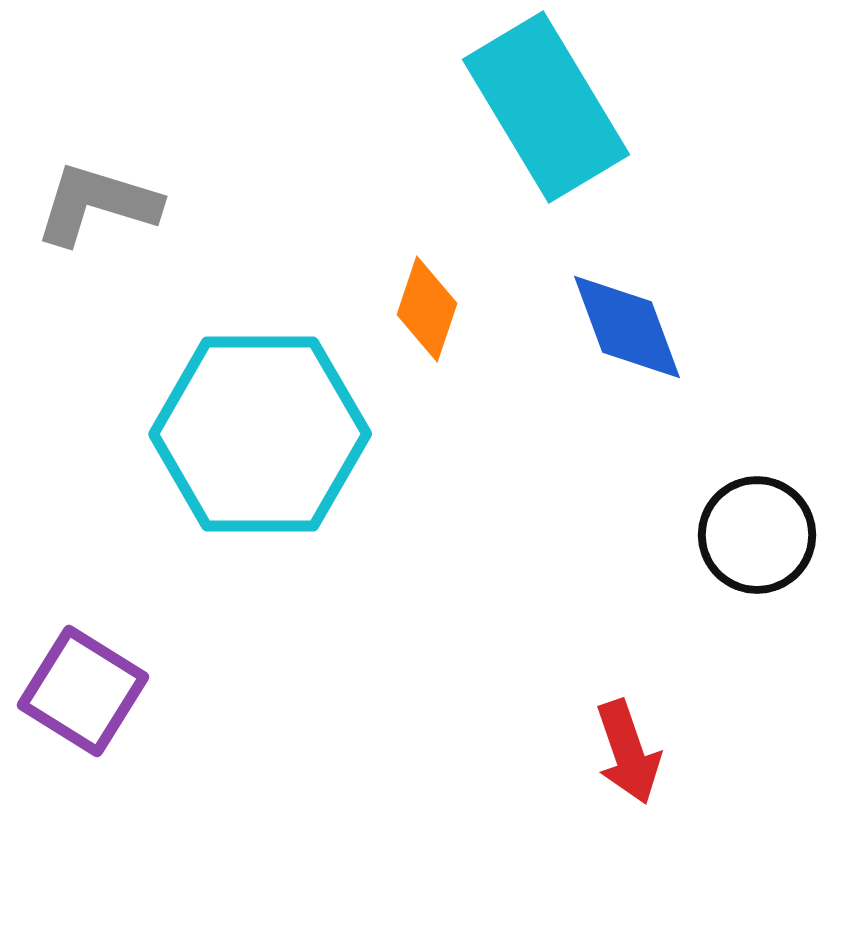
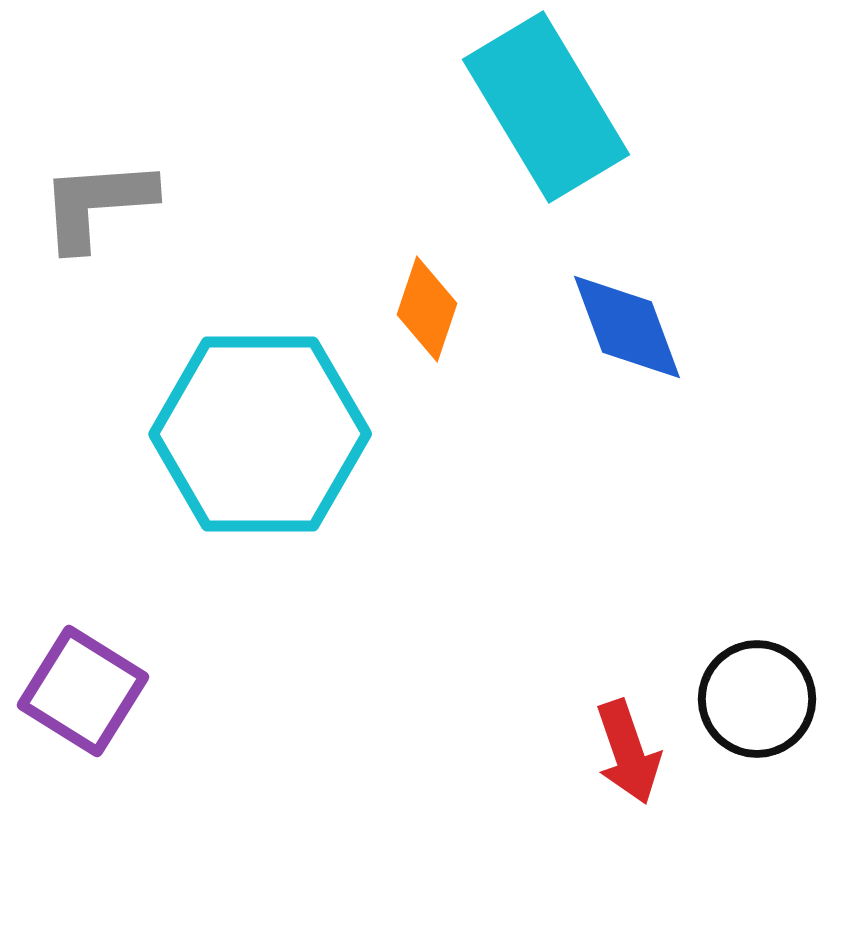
gray L-shape: rotated 21 degrees counterclockwise
black circle: moved 164 px down
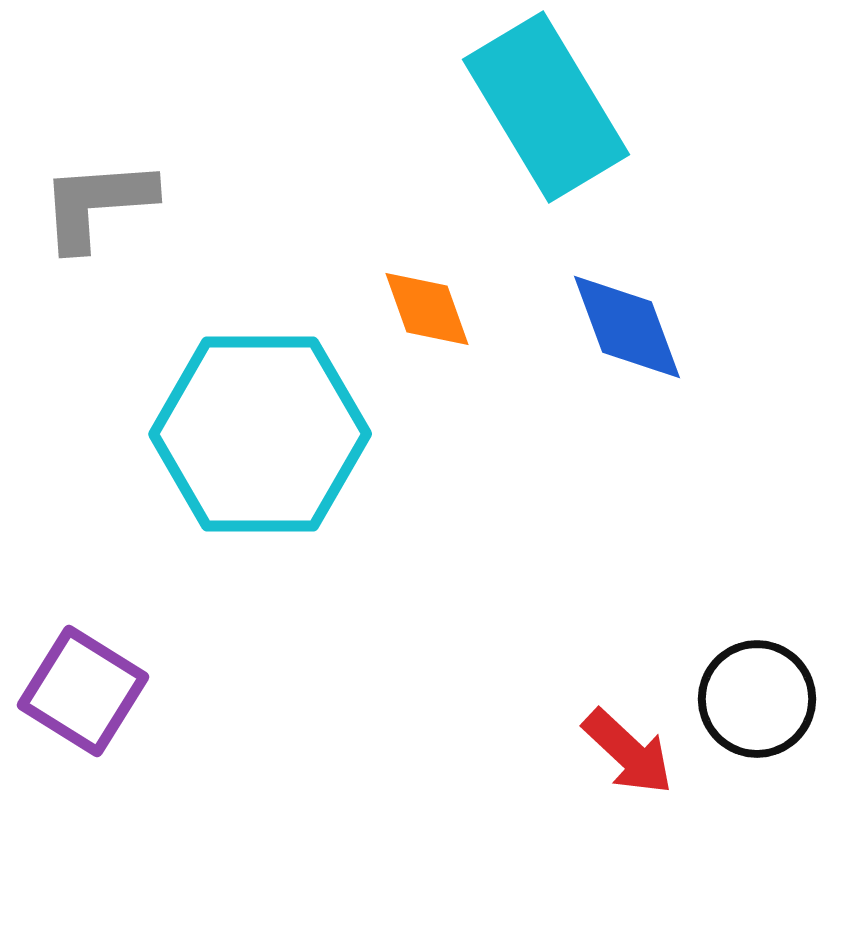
orange diamond: rotated 38 degrees counterclockwise
red arrow: rotated 28 degrees counterclockwise
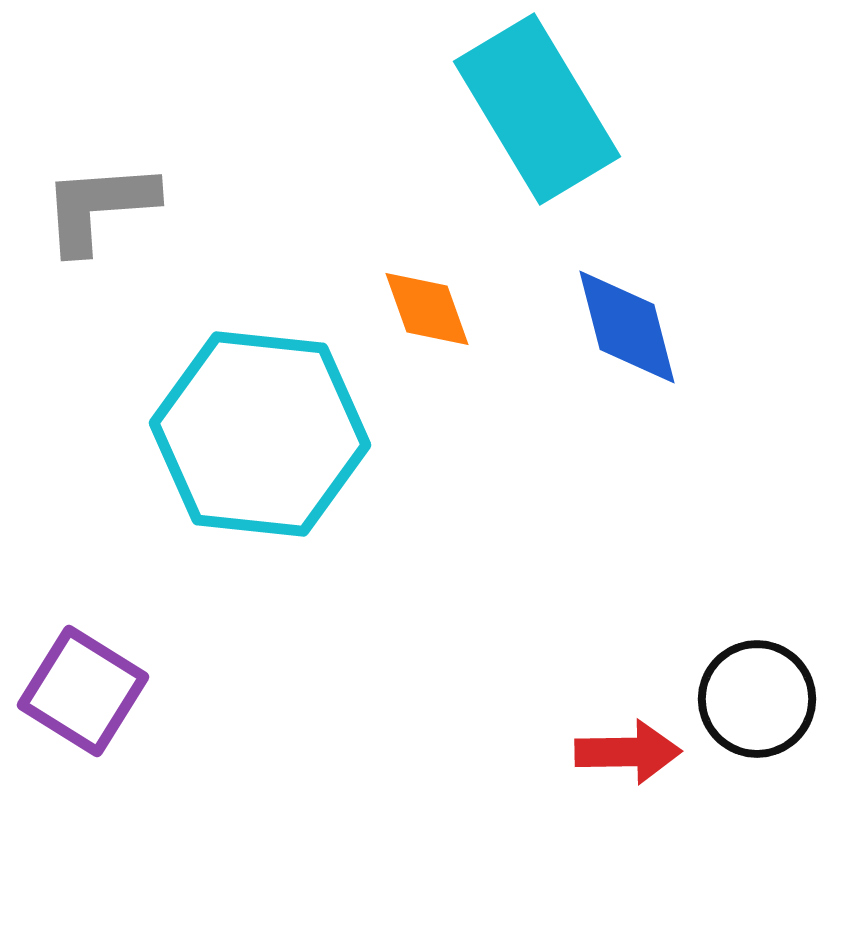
cyan rectangle: moved 9 px left, 2 px down
gray L-shape: moved 2 px right, 3 px down
blue diamond: rotated 6 degrees clockwise
cyan hexagon: rotated 6 degrees clockwise
red arrow: rotated 44 degrees counterclockwise
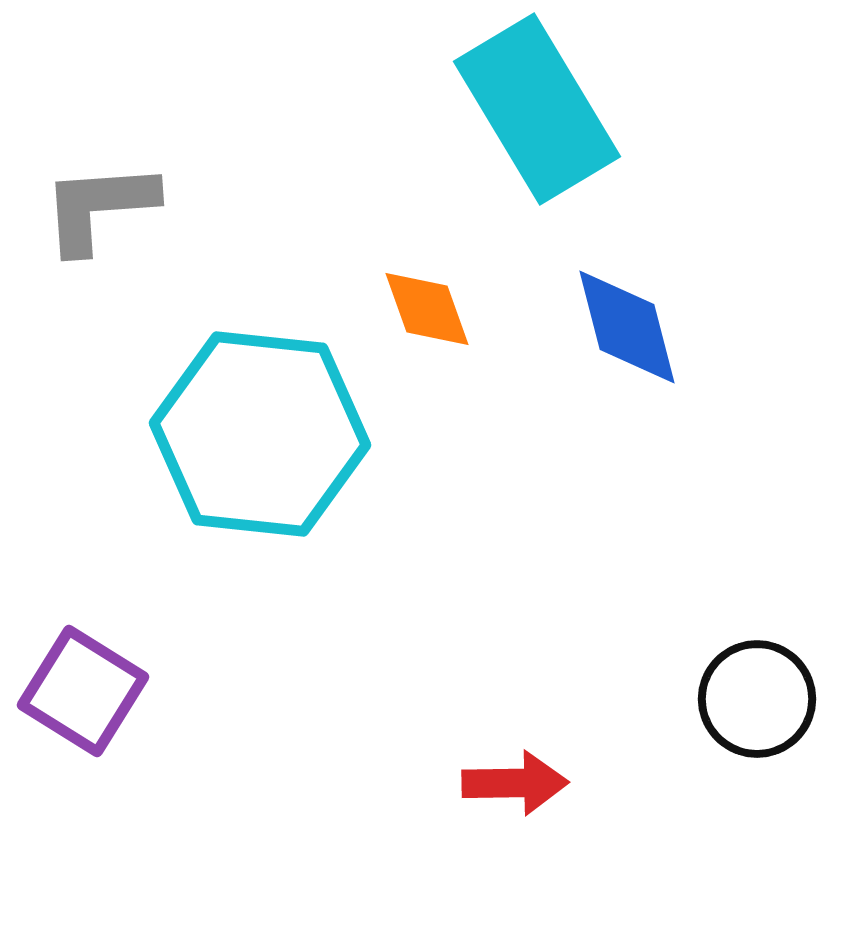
red arrow: moved 113 px left, 31 px down
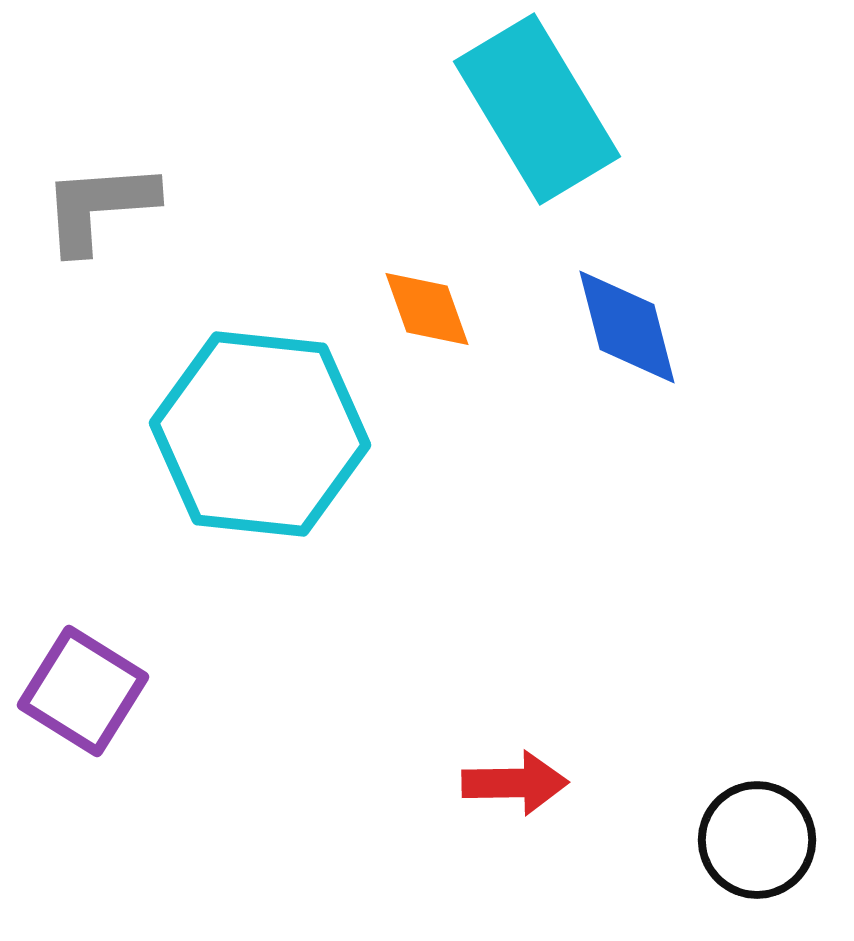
black circle: moved 141 px down
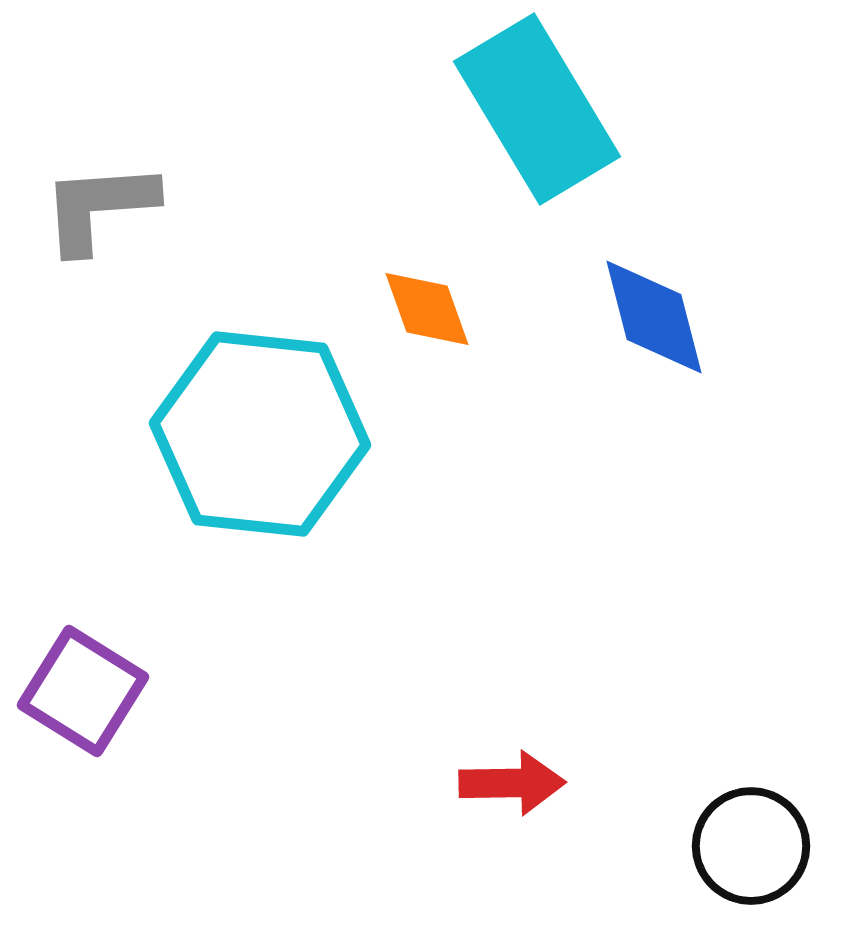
blue diamond: moved 27 px right, 10 px up
red arrow: moved 3 px left
black circle: moved 6 px left, 6 px down
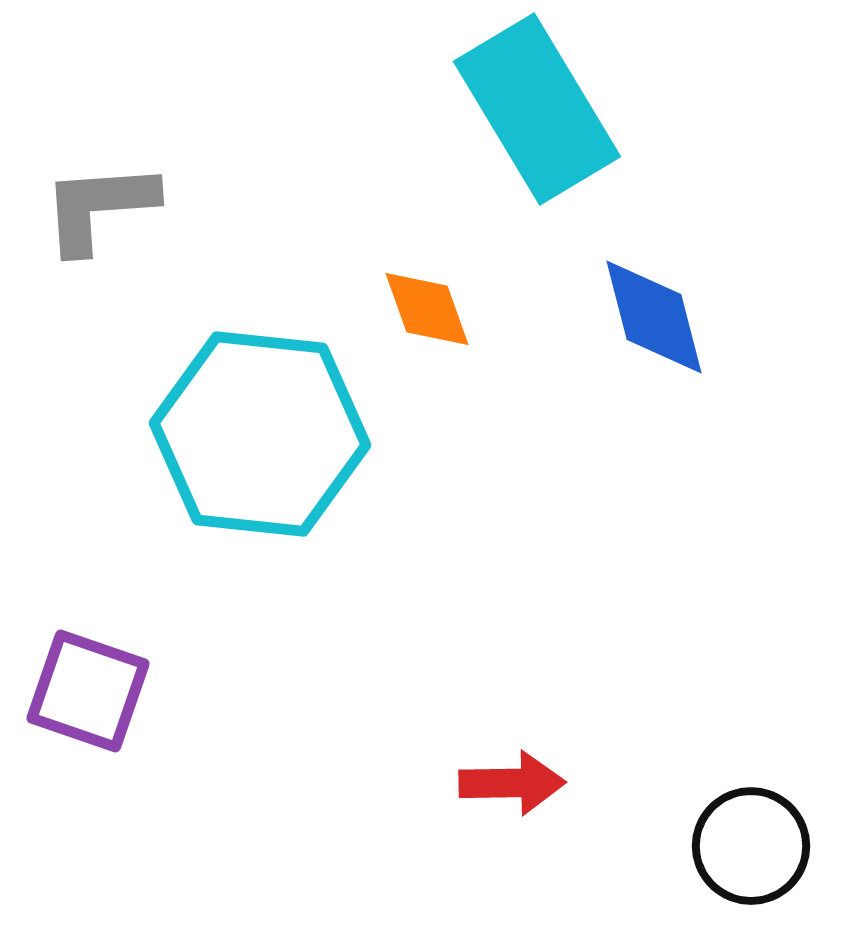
purple square: moved 5 px right; rotated 13 degrees counterclockwise
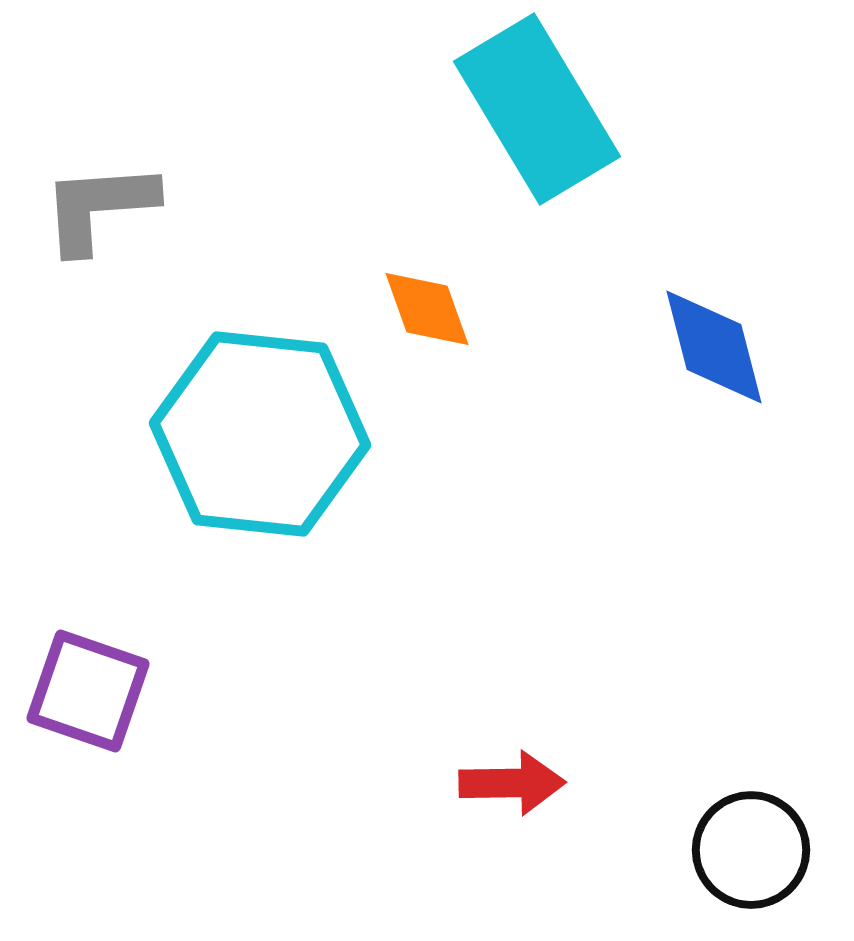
blue diamond: moved 60 px right, 30 px down
black circle: moved 4 px down
